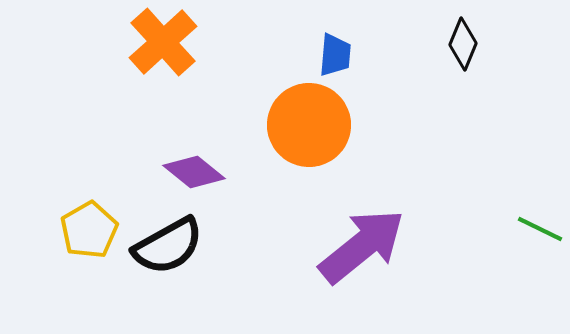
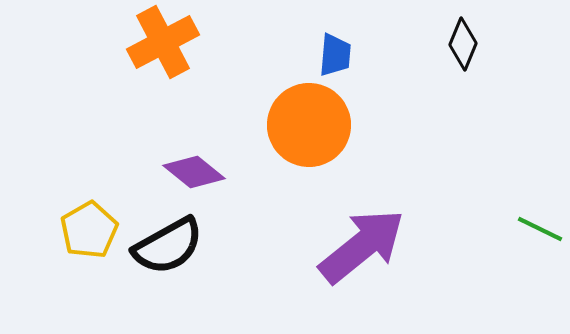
orange cross: rotated 14 degrees clockwise
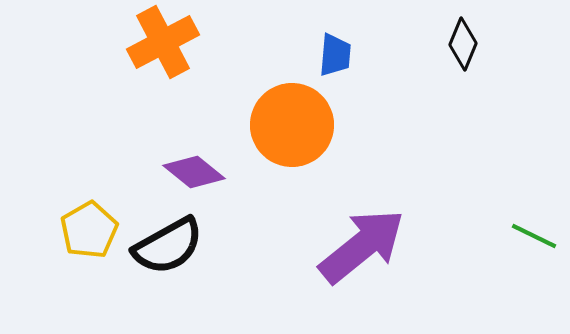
orange circle: moved 17 px left
green line: moved 6 px left, 7 px down
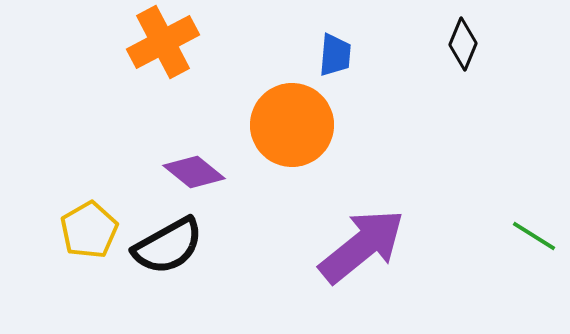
green line: rotated 6 degrees clockwise
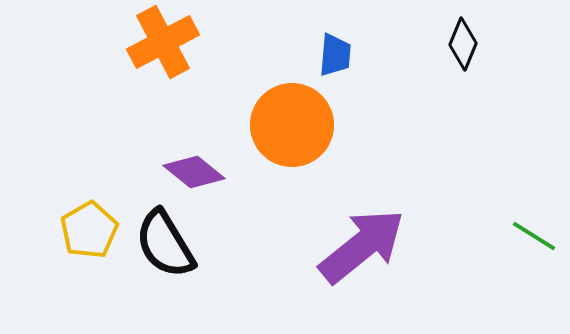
black semicircle: moved 3 px left, 2 px up; rotated 88 degrees clockwise
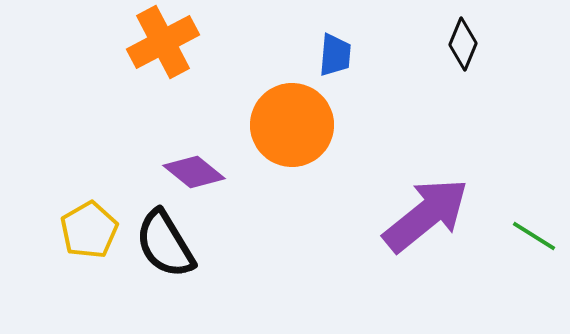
purple arrow: moved 64 px right, 31 px up
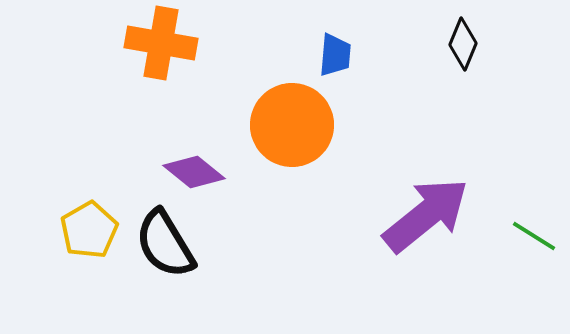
orange cross: moved 2 px left, 1 px down; rotated 38 degrees clockwise
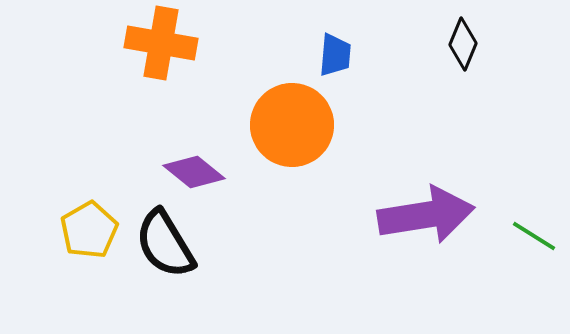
purple arrow: rotated 30 degrees clockwise
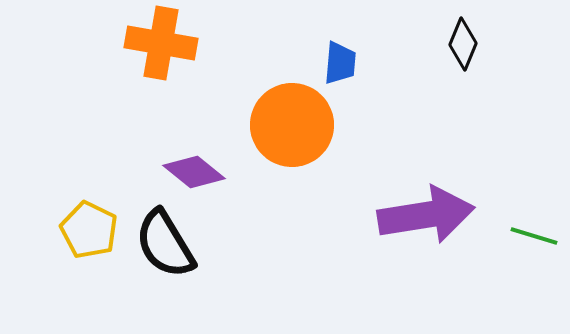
blue trapezoid: moved 5 px right, 8 px down
yellow pentagon: rotated 16 degrees counterclockwise
green line: rotated 15 degrees counterclockwise
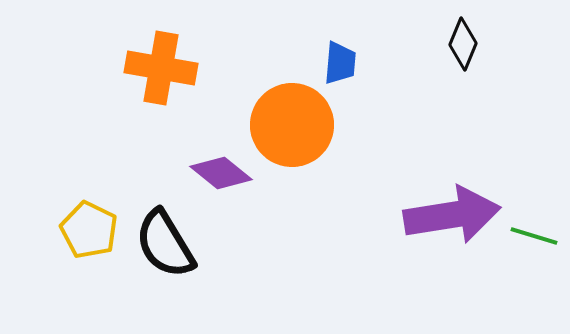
orange cross: moved 25 px down
purple diamond: moved 27 px right, 1 px down
purple arrow: moved 26 px right
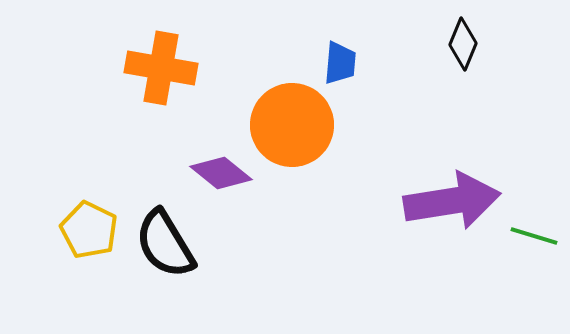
purple arrow: moved 14 px up
